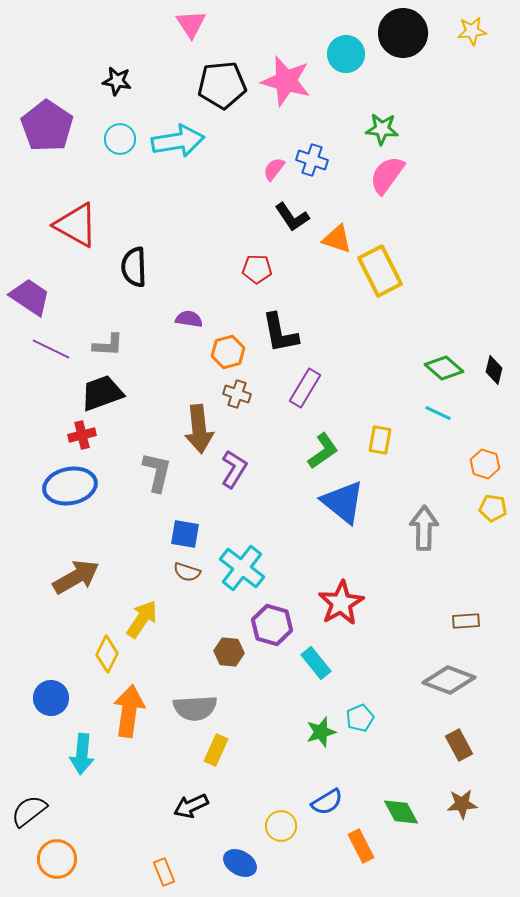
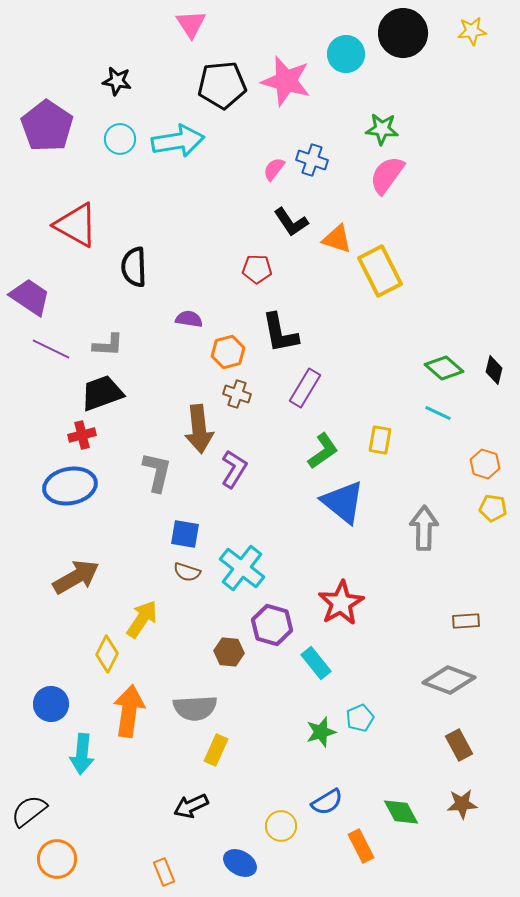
black L-shape at (292, 217): moved 1 px left, 5 px down
blue circle at (51, 698): moved 6 px down
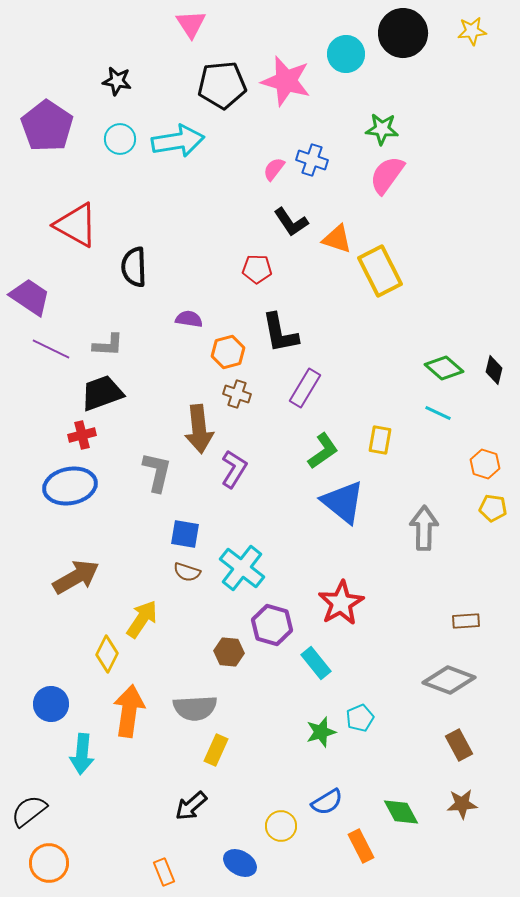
black arrow at (191, 806): rotated 16 degrees counterclockwise
orange circle at (57, 859): moved 8 px left, 4 px down
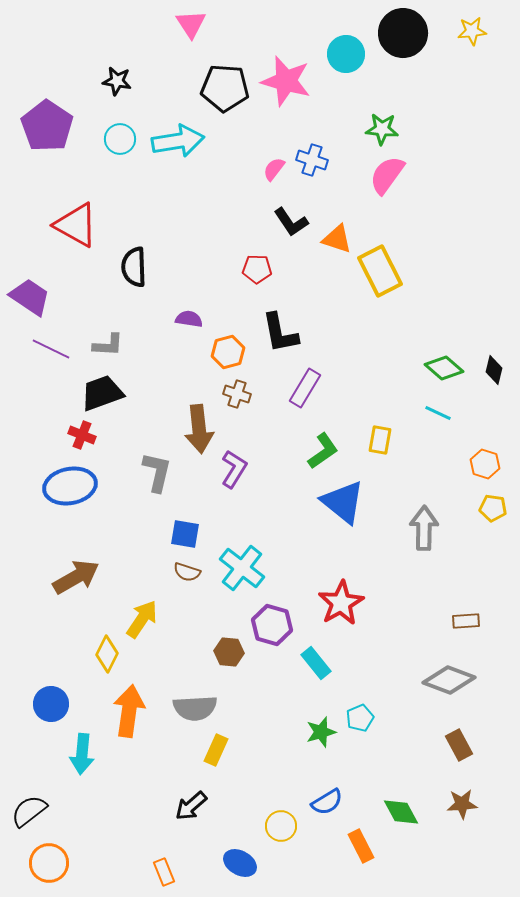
black pentagon at (222, 85): moved 3 px right, 3 px down; rotated 9 degrees clockwise
red cross at (82, 435): rotated 36 degrees clockwise
